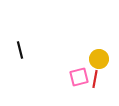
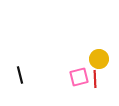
black line: moved 25 px down
red line: rotated 12 degrees counterclockwise
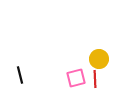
pink square: moved 3 px left, 1 px down
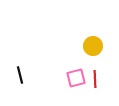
yellow circle: moved 6 px left, 13 px up
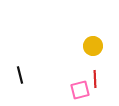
pink square: moved 4 px right, 12 px down
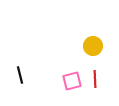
pink square: moved 8 px left, 9 px up
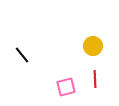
black line: moved 2 px right, 20 px up; rotated 24 degrees counterclockwise
pink square: moved 6 px left, 6 px down
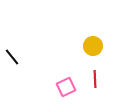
black line: moved 10 px left, 2 px down
pink square: rotated 12 degrees counterclockwise
